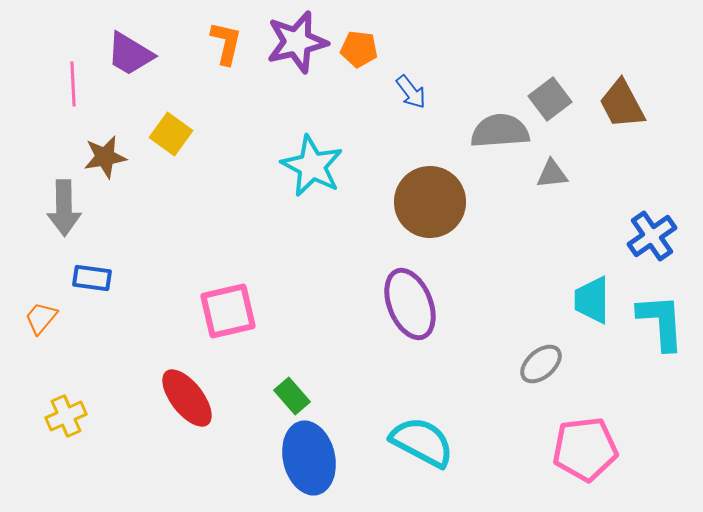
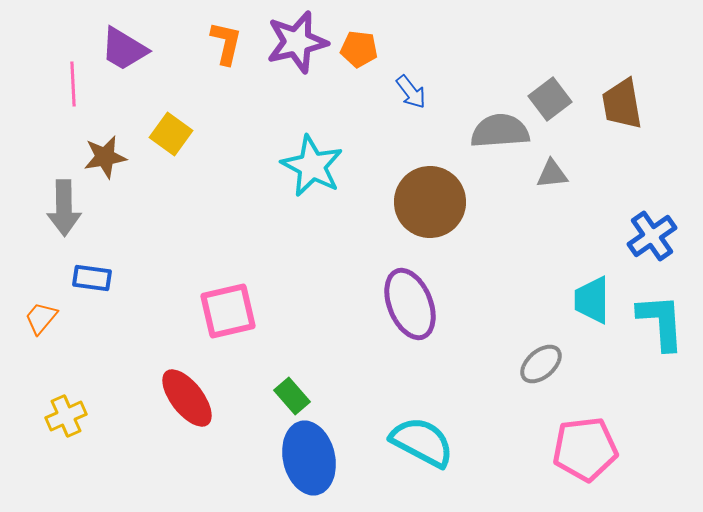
purple trapezoid: moved 6 px left, 5 px up
brown trapezoid: rotated 18 degrees clockwise
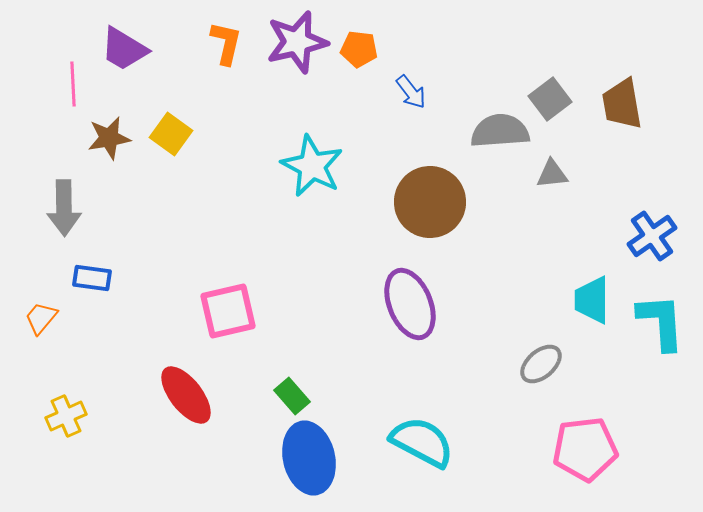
brown star: moved 4 px right, 19 px up
red ellipse: moved 1 px left, 3 px up
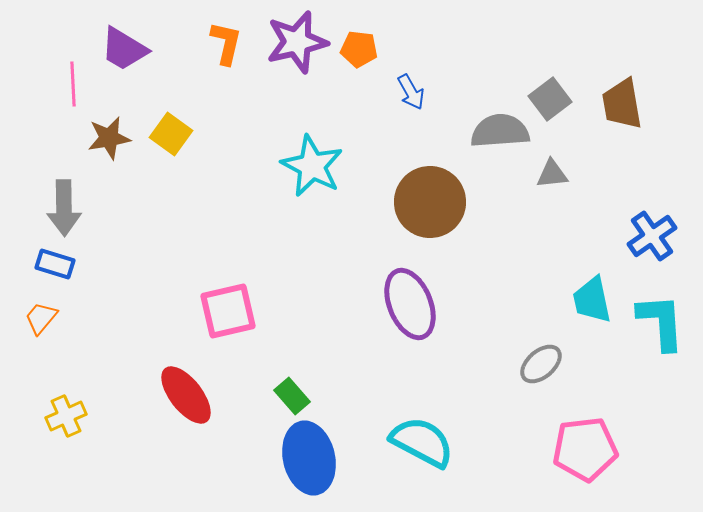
blue arrow: rotated 9 degrees clockwise
blue rectangle: moved 37 px left, 14 px up; rotated 9 degrees clockwise
cyan trapezoid: rotated 12 degrees counterclockwise
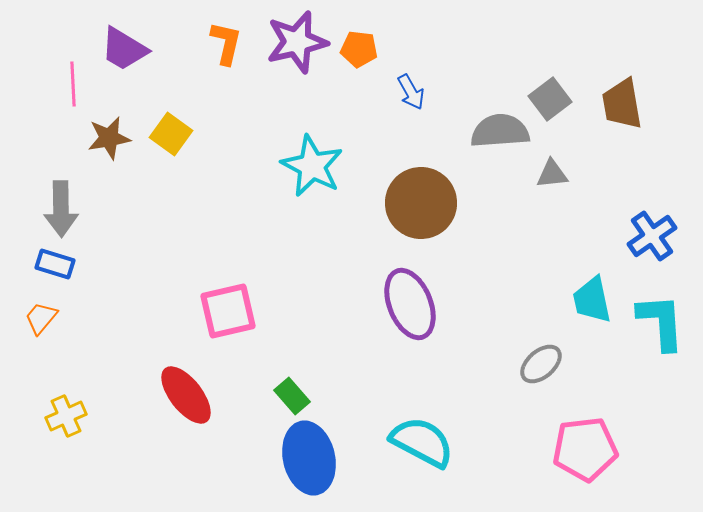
brown circle: moved 9 px left, 1 px down
gray arrow: moved 3 px left, 1 px down
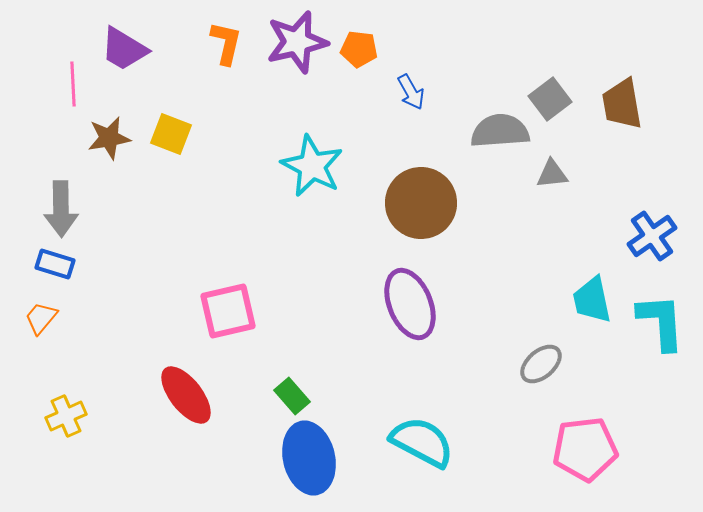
yellow square: rotated 15 degrees counterclockwise
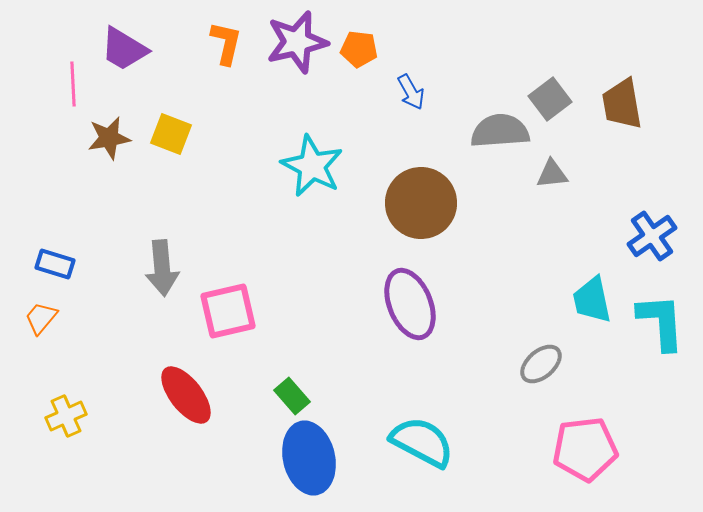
gray arrow: moved 101 px right, 59 px down; rotated 4 degrees counterclockwise
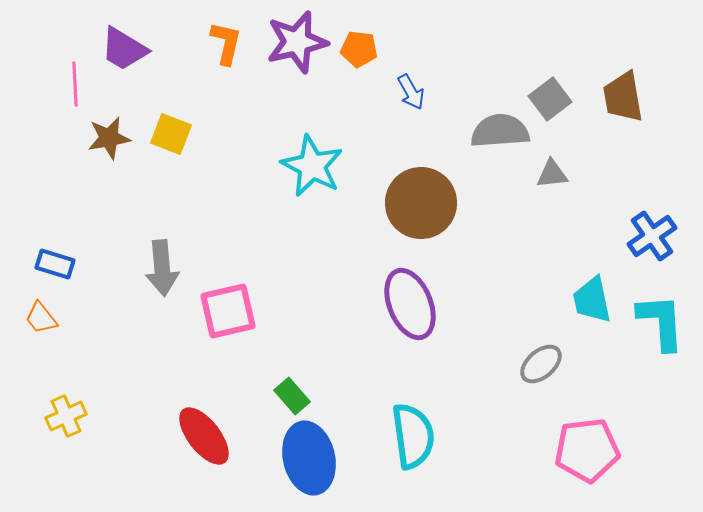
pink line: moved 2 px right
brown trapezoid: moved 1 px right, 7 px up
orange trapezoid: rotated 78 degrees counterclockwise
red ellipse: moved 18 px right, 41 px down
cyan semicircle: moved 9 px left, 6 px up; rotated 54 degrees clockwise
pink pentagon: moved 2 px right, 1 px down
